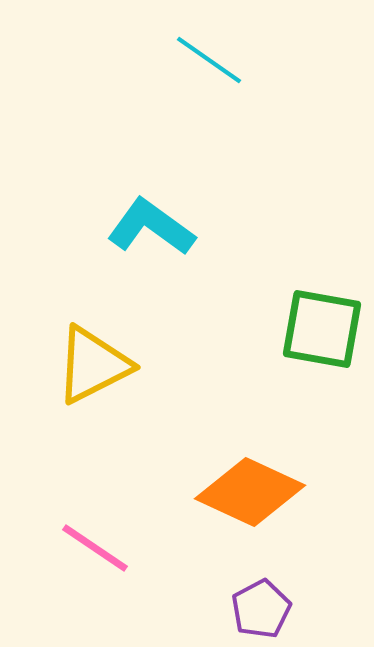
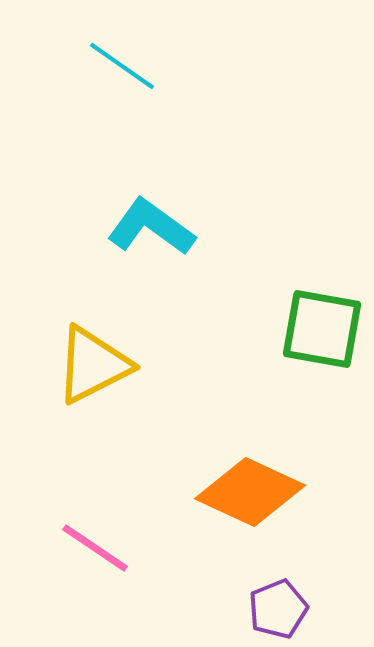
cyan line: moved 87 px left, 6 px down
purple pentagon: moved 17 px right; rotated 6 degrees clockwise
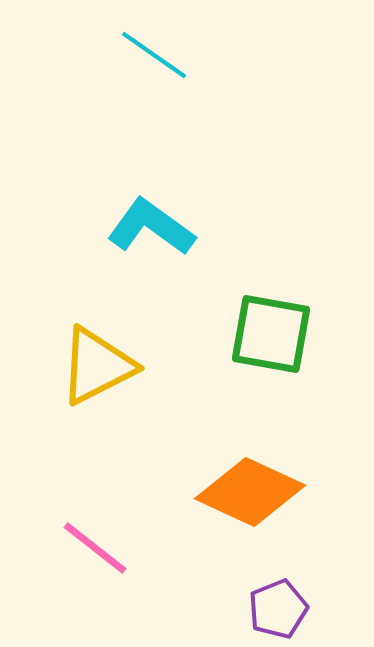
cyan line: moved 32 px right, 11 px up
green square: moved 51 px left, 5 px down
yellow triangle: moved 4 px right, 1 px down
pink line: rotated 4 degrees clockwise
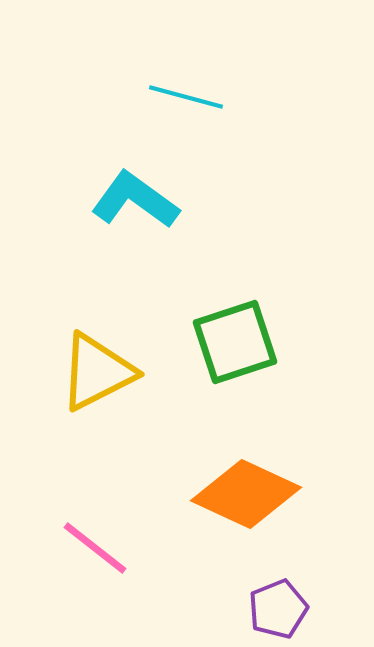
cyan line: moved 32 px right, 42 px down; rotated 20 degrees counterclockwise
cyan L-shape: moved 16 px left, 27 px up
green square: moved 36 px left, 8 px down; rotated 28 degrees counterclockwise
yellow triangle: moved 6 px down
orange diamond: moved 4 px left, 2 px down
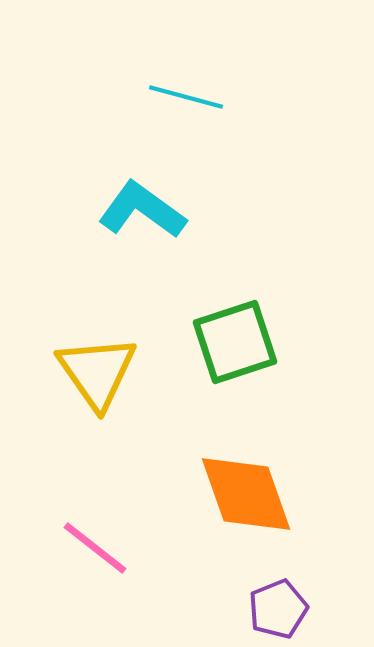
cyan L-shape: moved 7 px right, 10 px down
yellow triangle: rotated 38 degrees counterclockwise
orange diamond: rotated 46 degrees clockwise
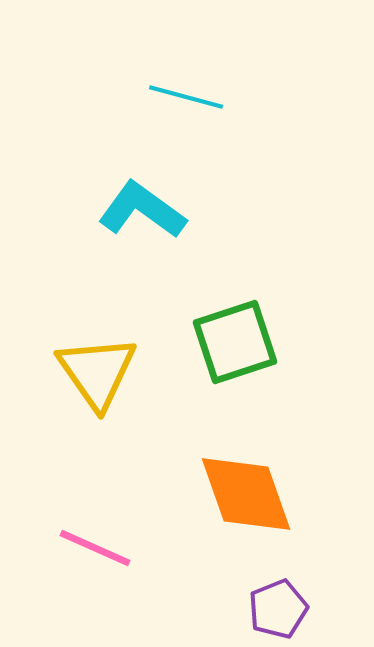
pink line: rotated 14 degrees counterclockwise
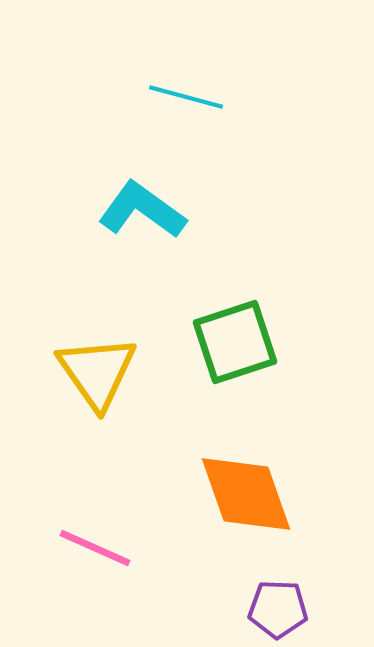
purple pentagon: rotated 24 degrees clockwise
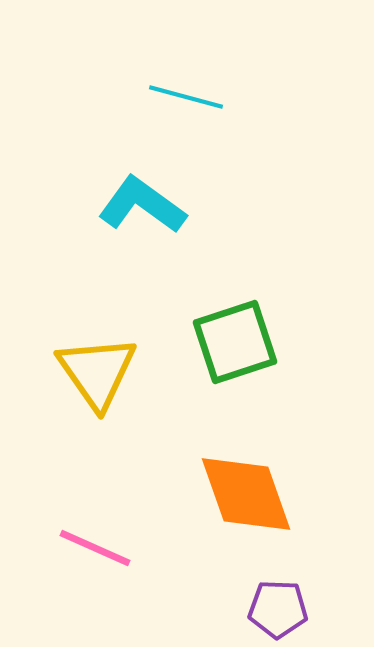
cyan L-shape: moved 5 px up
